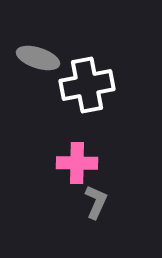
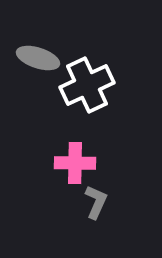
white cross: rotated 14 degrees counterclockwise
pink cross: moved 2 px left
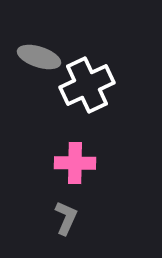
gray ellipse: moved 1 px right, 1 px up
gray L-shape: moved 30 px left, 16 px down
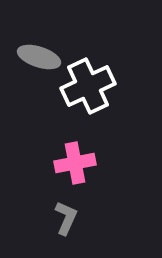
white cross: moved 1 px right, 1 px down
pink cross: rotated 12 degrees counterclockwise
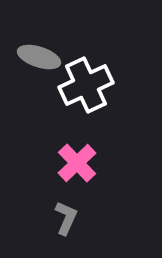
white cross: moved 2 px left, 1 px up
pink cross: moved 2 px right; rotated 33 degrees counterclockwise
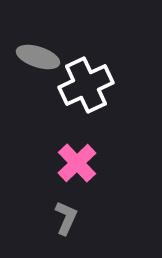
gray ellipse: moved 1 px left
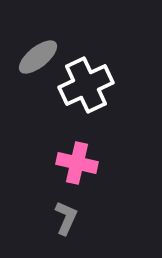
gray ellipse: rotated 57 degrees counterclockwise
pink cross: rotated 33 degrees counterclockwise
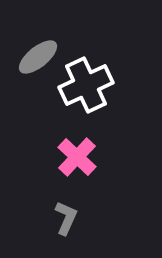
pink cross: moved 6 px up; rotated 30 degrees clockwise
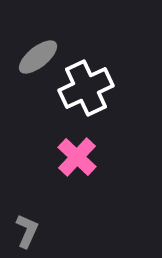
white cross: moved 3 px down
gray L-shape: moved 39 px left, 13 px down
